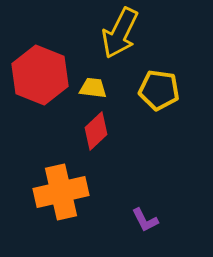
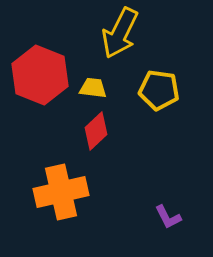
purple L-shape: moved 23 px right, 3 px up
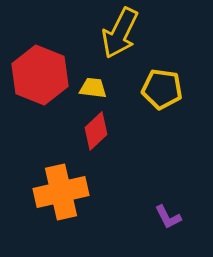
yellow pentagon: moved 3 px right, 1 px up
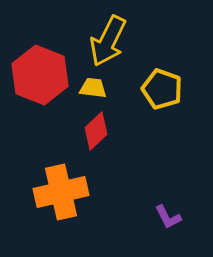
yellow arrow: moved 12 px left, 8 px down
yellow pentagon: rotated 12 degrees clockwise
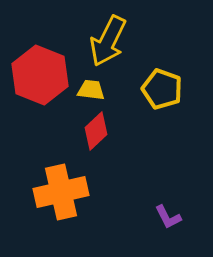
yellow trapezoid: moved 2 px left, 2 px down
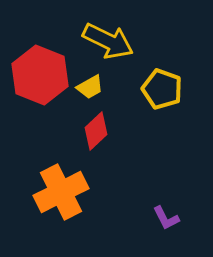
yellow arrow: rotated 90 degrees counterclockwise
yellow trapezoid: moved 1 px left, 3 px up; rotated 144 degrees clockwise
orange cross: rotated 14 degrees counterclockwise
purple L-shape: moved 2 px left, 1 px down
